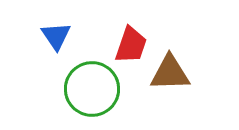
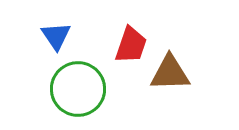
green circle: moved 14 px left
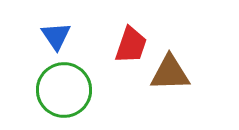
green circle: moved 14 px left, 1 px down
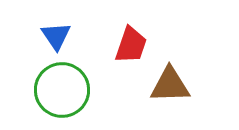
brown triangle: moved 12 px down
green circle: moved 2 px left
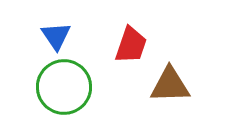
green circle: moved 2 px right, 3 px up
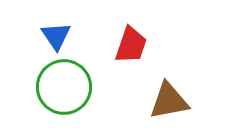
brown triangle: moved 1 px left, 16 px down; rotated 9 degrees counterclockwise
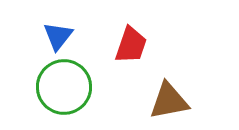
blue triangle: moved 2 px right; rotated 12 degrees clockwise
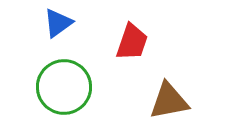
blue triangle: moved 13 px up; rotated 16 degrees clockwise
red trapezoid: moved 1 px right, 3 px up
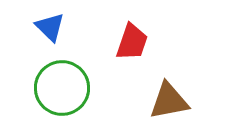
blue triangle: moved 8 px left, 4 px down; rotated 40 degrees counterclockwise
green circle: moved 2 px left, 1 px down
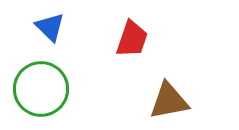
red trapezoid: moved 3 px up
green circle: moved 21 px left, 1 px down
